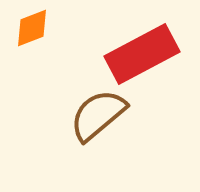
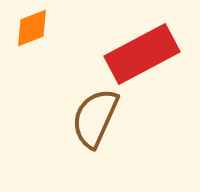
brown semicircle: moved 3 px left, 3 px down; rotated 26 degrees counterclockwise
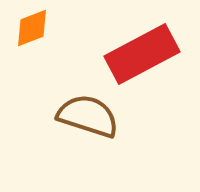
brown semicircle: moved 7 px left, 2 px up; rotated 84 degrees clockwise
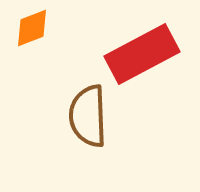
brown semicircle: rotated 110 degrees counterclockwise
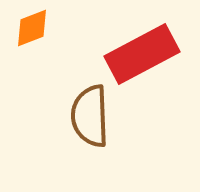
brown semicircle: moved 2 px right
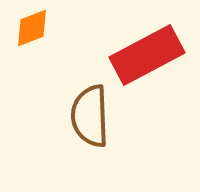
red rectangle: moved 5 px right, 1 px down
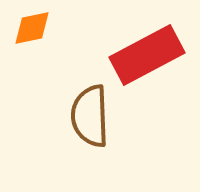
orange diamond: rotated 9 degrees clockwise
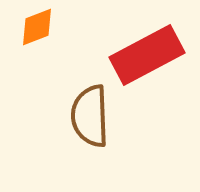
orange diamond: moved 5 px right, 1 px up; rotated 9 degrees counterclockwise
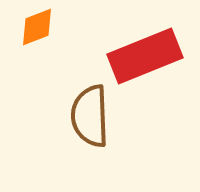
red rectangle: moved 2 px left, 1 px down; rotated 6 degrees clockwise
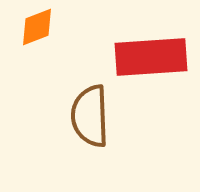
red rectangle: moved 6 px right, 1 px down; rotated 18 degrees clockwise
